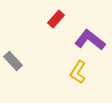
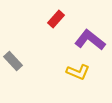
yellow L-shape: rotated 100 degrees counterclockwise
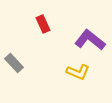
red rectangle: moved 13 px left, 5 px down; rotated 66 degrees counterclockwise
gray rectangle: moved 1 px right, 2 px down
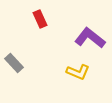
red rectangle: moved 3 px left, 5 px up
purple L-shape: moved 2 px up
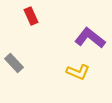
red rectangle: moved 9 px left, 3 px up
